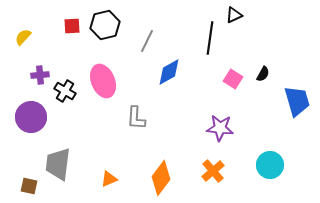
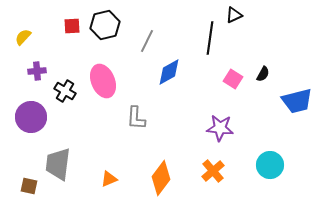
purple cross: moved 3 px left, 4 px up
blue trapezoid: rotated 92 degrees clockwise
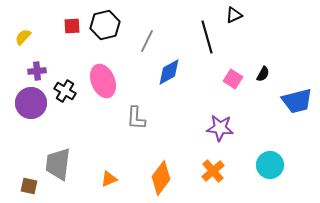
black line: moved 3 px left, 1 px up; rotated 24 degrees counterclockwise
purple circle: moved 14 px up
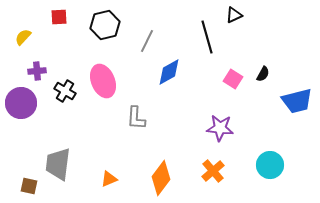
red square: moved 13 px left, 9 px up
purple circle: moved 10 px left
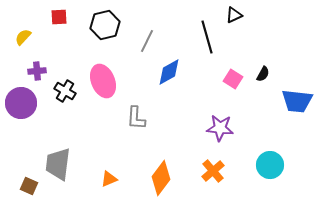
blue trapezoid: rotated 20 degrees clockwise
brown square: rotated 12 degrees clockwise
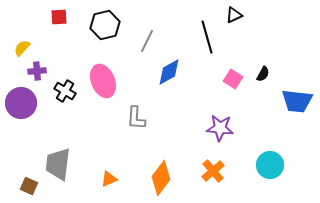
yellow semicircle: moved 1 px left, 11 px down
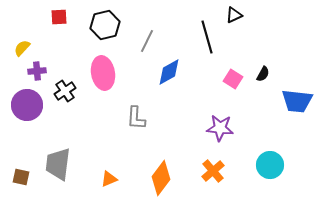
pink ellipse: moved 8 px up; rotated 12 degrees clockwise
black cross: rotated 25 degrees clockwise
purple circle: moved 6 px right, 2 px down
brown square: moved 8 px left, 9 px up; rotated 12 degrees counterclockwise
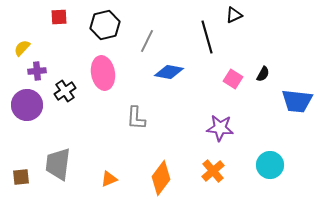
blue diamond: rotated 40 degrees clockwise
brown square: rotated 18 degrees counterclockwise
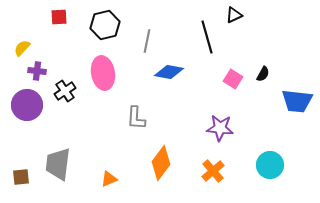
gray line: rotated 15 degrees counterclockwise
purple cross: rotated 12 degrees clockwise
orange diamond: moved 15 px up
